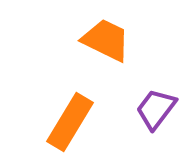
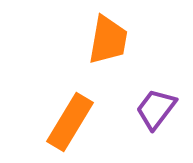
orange trapezoid: moved 2 px right; rotated 74 degrees clockwise
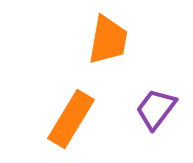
orange rectangle: moved 1 px right, 3 px up
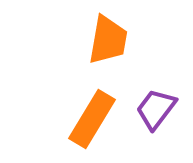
orange rectangle: moved 21 px right
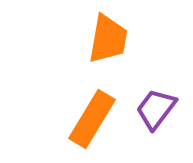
orange trapezoid: moved 1 px up
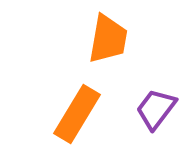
orange rectangle: moved 15 px left, 5 px up
